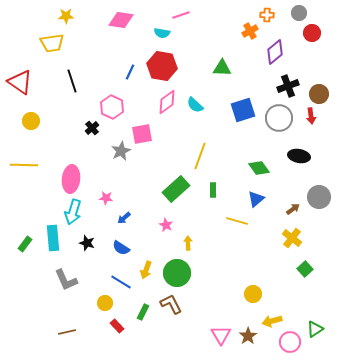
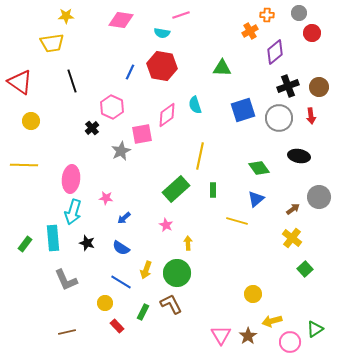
brown circle at (319, 94): moved 7 px up
pink diamond at (167, 102): moved 13 px down
cyan semicircle at (195, 105): rotated 30 degrees clockwise
yellow line at (200, 156): rotated 8 degrees counterclockwise
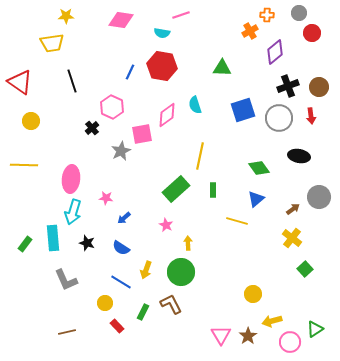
green circle at (177, 273): moved 4 px right, 1 px up
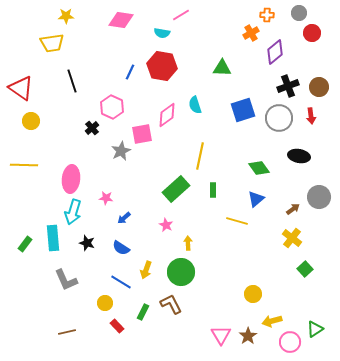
pink line at (181, 15): rotated 12 degrees counterclockwise
orange cross at (250, 31): moved 1 px right, 2 px down
red triangle at (20, 82): moved 1 px right, 6 px down
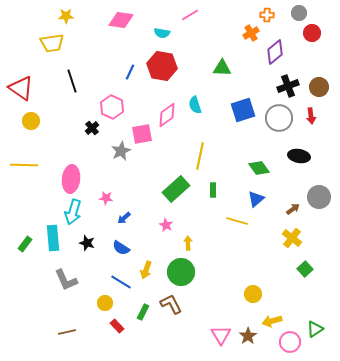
pink line at (181, 15): moved 9 px right
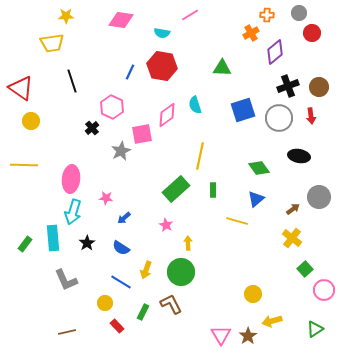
black star at (87, 243): rotated 21 degrees clockwise
pink circle at (290, 342): moved 34 px right, 52 px up
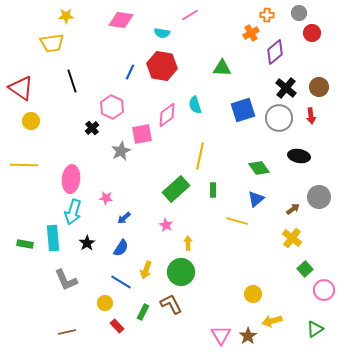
black cross at (288, 86): moved 2 px left, 2 px down; rotated 30 degrees counterclockwise
green rectangle at (25, 244): rotated 63 degrees clockwise
blue semicircle at (121, 248): rotated 90 degrees counterclockwise
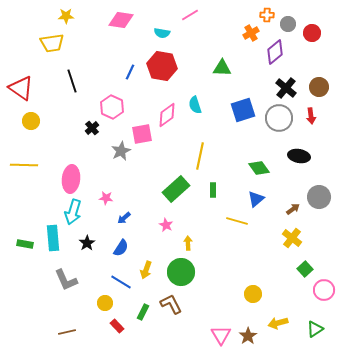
gray circle at (299, 13): moved 11 px left, 11 px down
yellow arrow at (272, 321): moved 6 px right, 2 px down
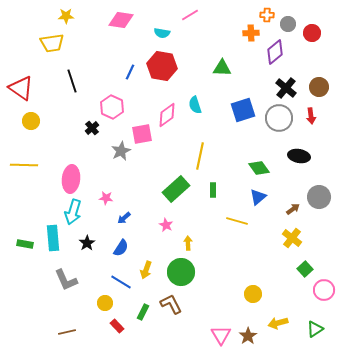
orange cross at (251, 33): rotated 28 degrees clockwise
blue triangle at (256, 199): moved 2 px right, 2 px up
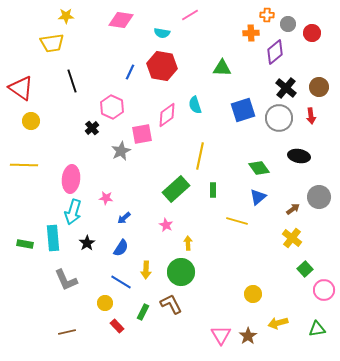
yellow arrow at (146, 270): rotated 18 degrees counterclockwise
green triangle at (315, 329): moved 2 px right; rotated 24 degrees clockwise
